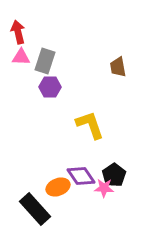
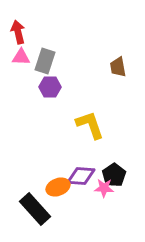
purple diamond: rotated 52 degrees counterclockwise
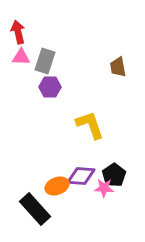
orange ellipse: moved 1 px left, 1 px up
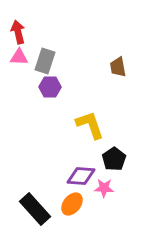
pink triangle: moved 2 px left
black pentagon: moved 16 px up
orange ellipse: moved 15 px right, 18 px down; rotated 30 degrees counterclockwise
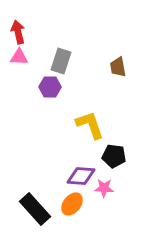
gray rectangle: moved 16 px right
black pentagon: moved 3 px up; rotated 30 degrees counterclockwise
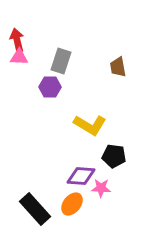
red arrow: moved 1 px left, 8 px down
yellow L-shape: rotated 140 degrees clockwise
pink star: moved 3 px left
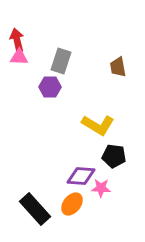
yellow L-shape: moved 8 px right
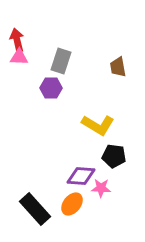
purple hexagon: moved 1 px right, 1 px down
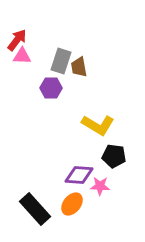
red arrow: rotated 50 degrees clockwise
pink triangle: moved 3 px right, 1 px up
brown trapezoid: moved 39 px left
purple diamond: moved 2 px left, 1 px up
pink star: moved 1 px left, 2 px up
